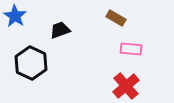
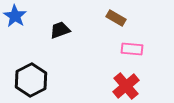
pink rectangle: moved 1 px right
black hexagon: moved 17 px down; rotated 8 degrees clockwise
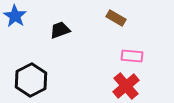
pink rectangle: moved 7 px down
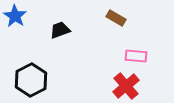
pink rectangle: moved 4 px right
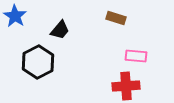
brown rectangle: rotated 12 degrees counterclockwise
black trapezoid: rotated 150 degrees clockwise
black hexagon: moved 7 px right, 18 px up
red cross: rotated 36 degrees clockwise
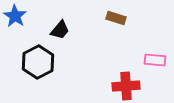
pink rectangle: moved 19 px right, 4 px down
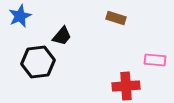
blue star: moved 5 px right; rotated 15 degrees clockwise
black trapezoid: moved 2 px right, 6 px down
black hexagon: rotated 20 degrees clockwise
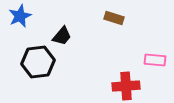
brown rectangle: moved 2 px left
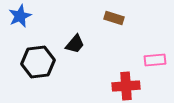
black trapezoid: moved 13 px right, 8 px down
pink rectangle: rotated 10 degrees counterclockwise
